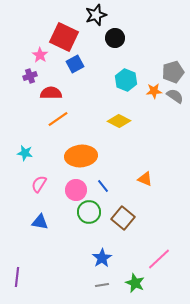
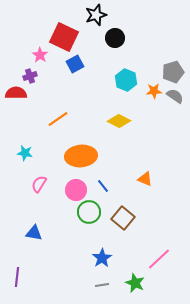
red semicircle: moved 35 px left
blue triangle: moved 6 px left, 11 px down
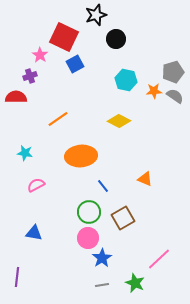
black circle: moved 1 px right, 1 px down
cyan hexagon: rotated 10 degrees counterclockwise
red semicircle: moved 4 px down
pink semicircle: moved 3 px left, 1 px down; rotated 30 degrees clockwise
pink circle: moved 12 px right, 48 px down
brown square: rotated 20 degrees clockwise
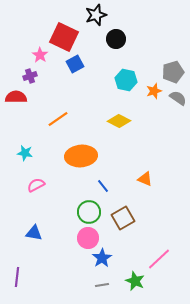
orange star: rotated 14 degrees counterclockwise
gray semicircle: moved 3 px right, 2 px down
green star: moved 2 px up
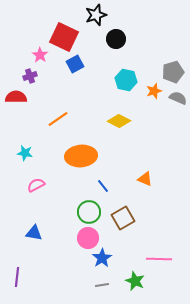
gray semicircle: rotated 12 degrees counterclockwise
pink line: rotated 45 degrees clockwise
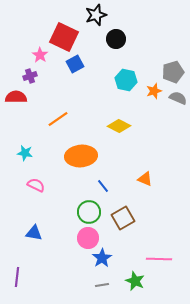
yellow diamond: moved 5 px down
pink semicircle: rotated 54 degrees clockwise
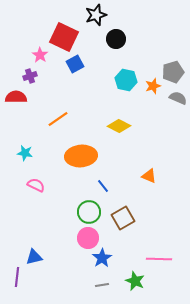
orange star: moved 1 px left, 5 px up
orange triangle: moved 4 px right, 3 px up
blue triangle: moved 24 px down; rotated 24 degrees counterclockwise
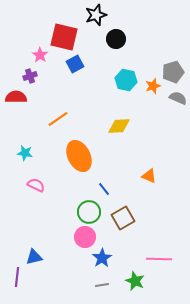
red square: rotated 12 degrees counterclockwise
yellow diamond: rotated 30 degrees counterclockwise
orange ellipse: moved 2 px left; rotated 68 degrees clockwise
blue line: moved 1 px right, 3 px down
pink circle: moved 3 px left, 1 px up
